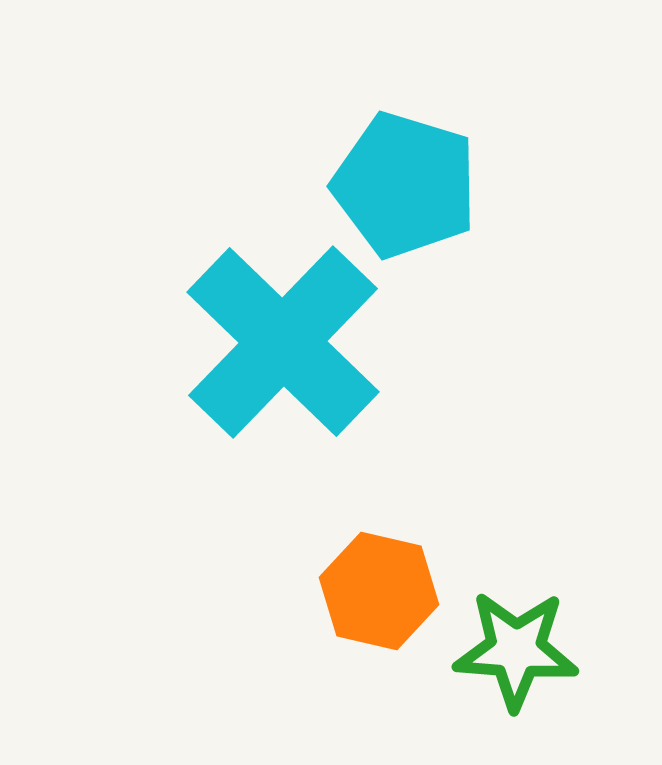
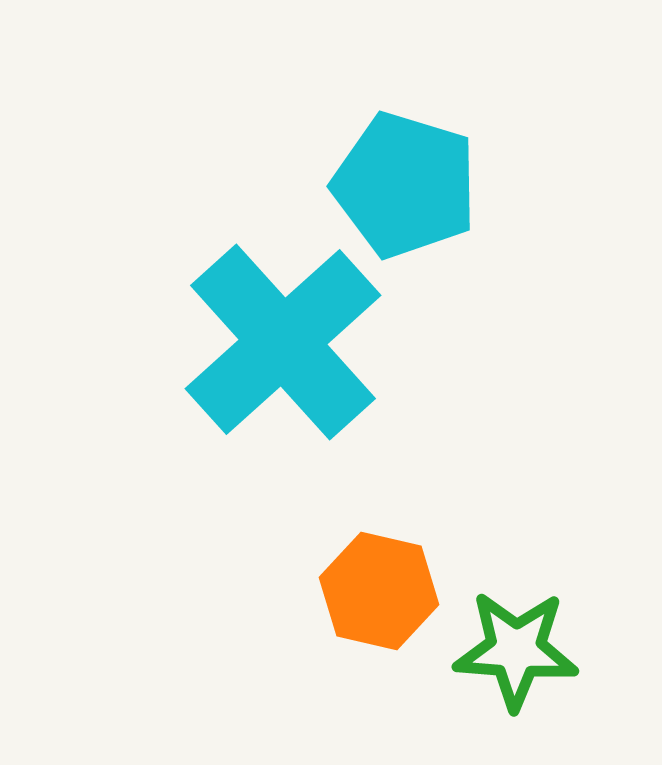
cyan cross: rotated 4 degrees clockwise
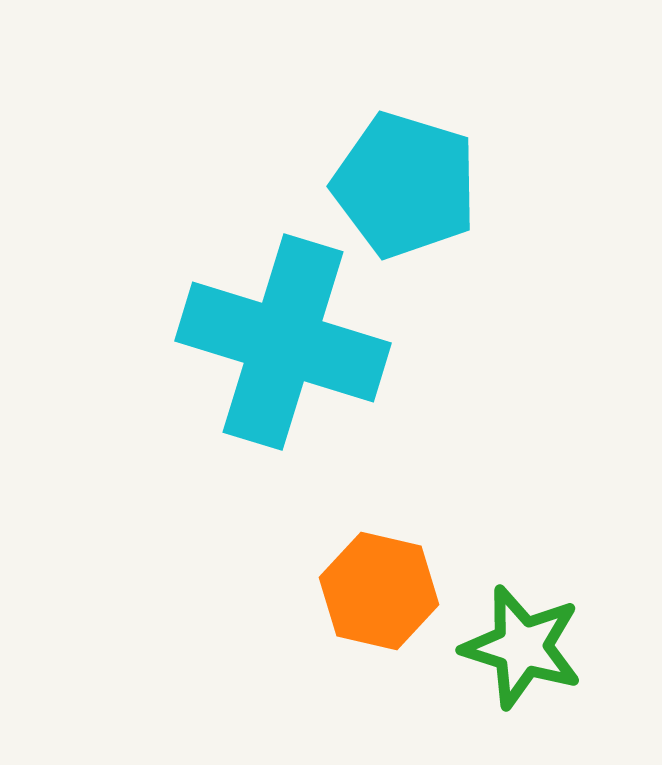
cyan cross: rotated 31 degrees counterclockwise
green star: moved 6 px right, 3 px up; rotated 13 degrees clockwise
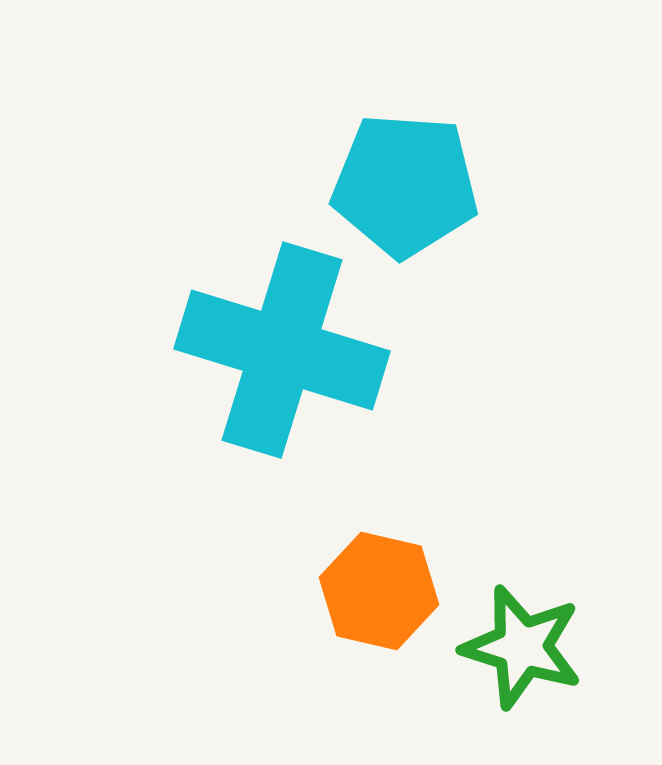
cyan pentagon: rotated 13 degrees counterclockwise
cyan cross: moved 1 px left, 8 px down
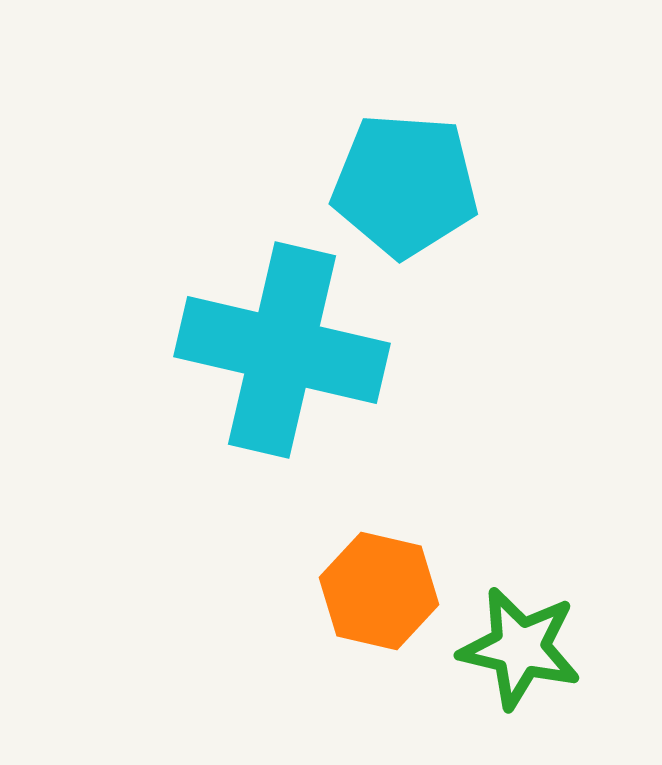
cyan cross: rotated 4 degrees counterclockwise
green star: moved 2 px left, 1 px down; rotated 4 degrees counterclockwise
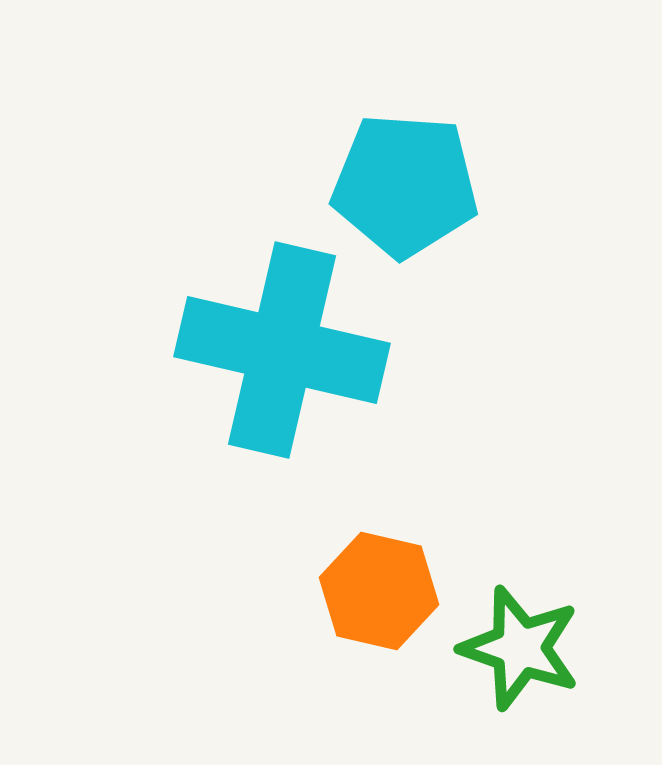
green star: rotated 6 degrees clockwise
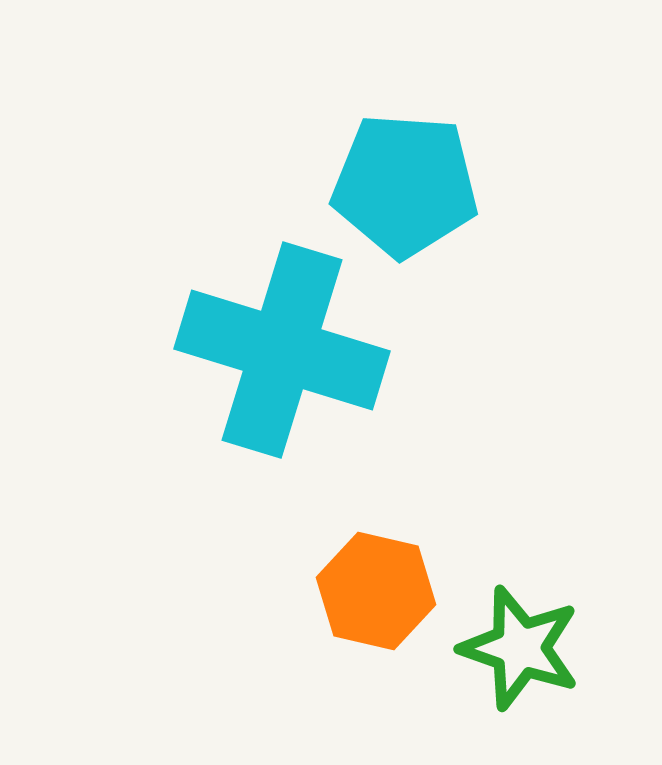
cyan cross: rotated 4 degrees clockwise
orange hexagon: moved 3 px left
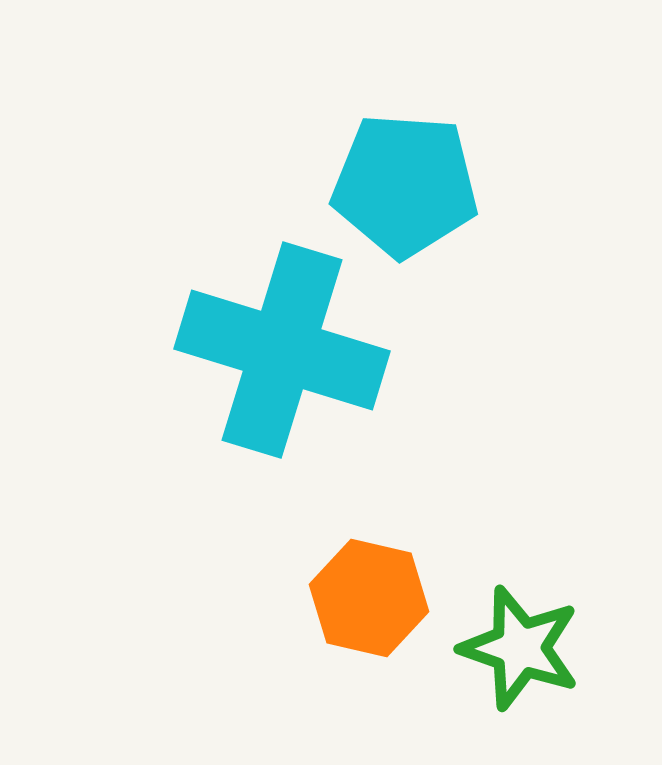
orange hexagon: moved 7 px left, 7 px down
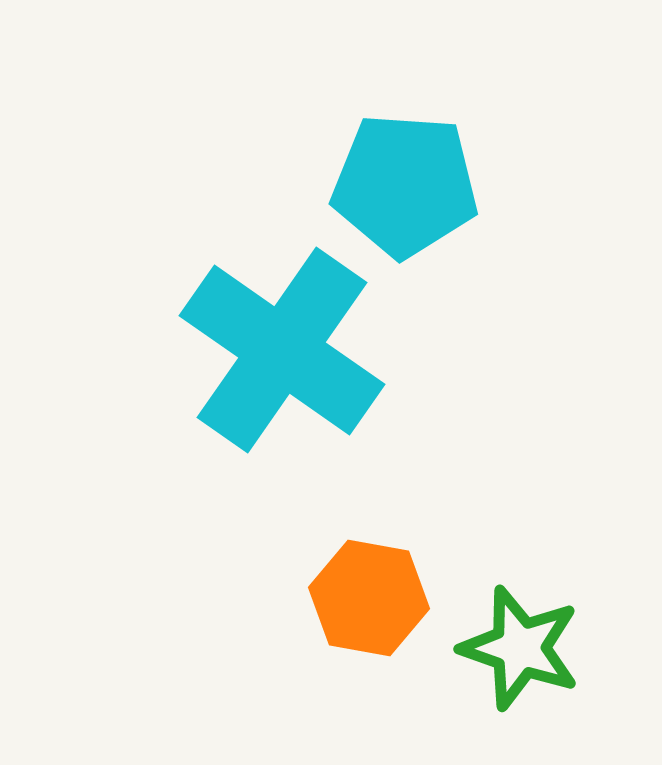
cyan cross: rotated 18 degrees clockwise
orange hexagon: rotated 3 degrees counterclockwise
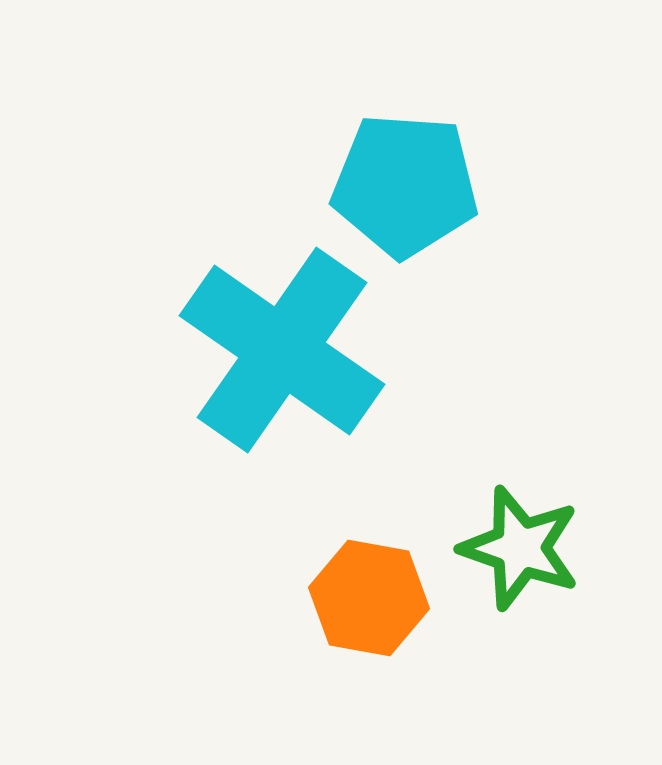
green star: moved 100 px up
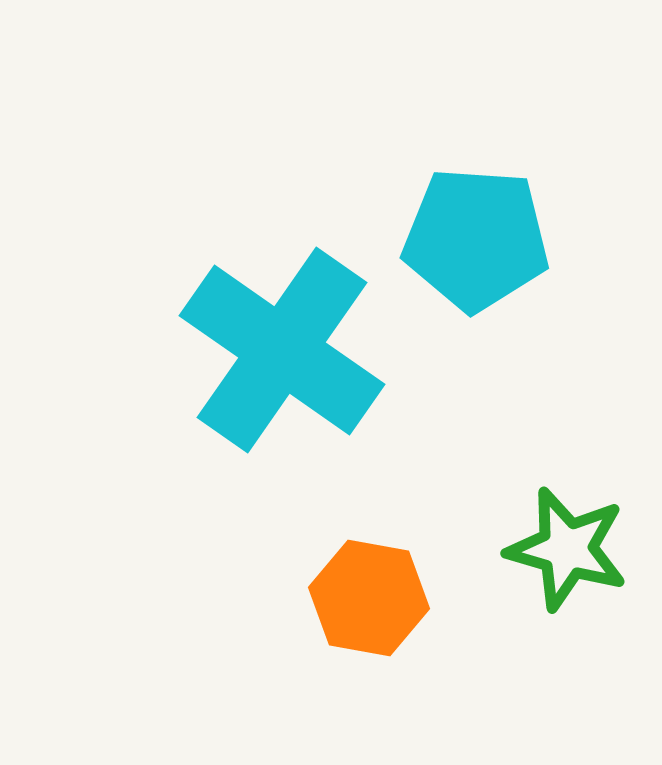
cyan pentagon: moved 71 px right, 54 px down
green star: moved 47 px right, 1 px down; rotated 3 degrees counterclockwise
